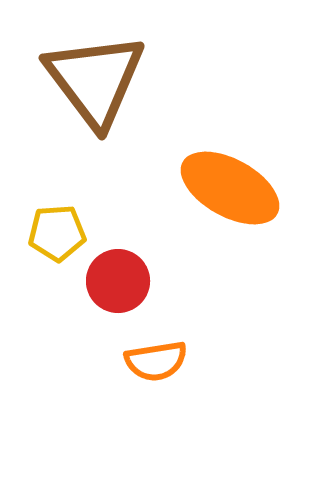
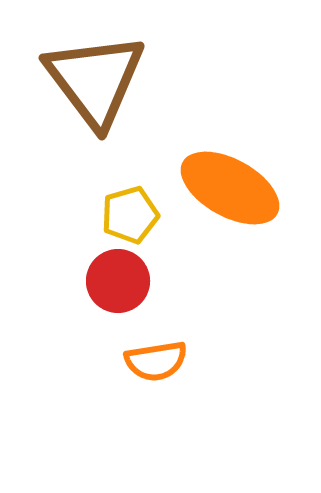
yellow pentagon: moved 73 px right, 18 px up; rotated 12 degrees counterclockwise
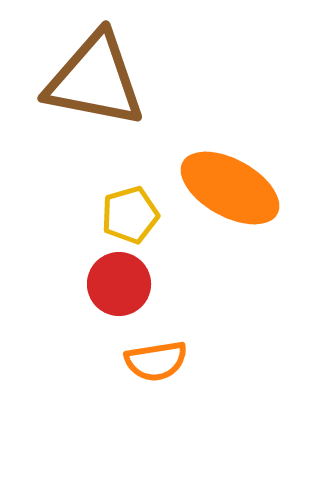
brown triangle: rotated 42 degrees counterclockwise
red circle: moved 1 px right, 3 px down
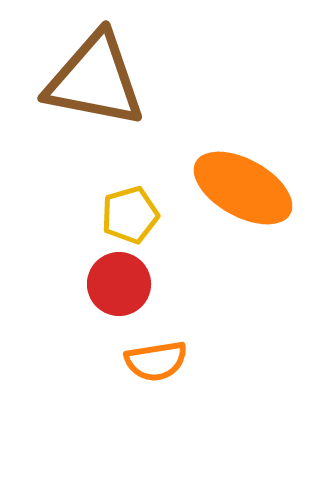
orange ellipse: moved 13 px right
